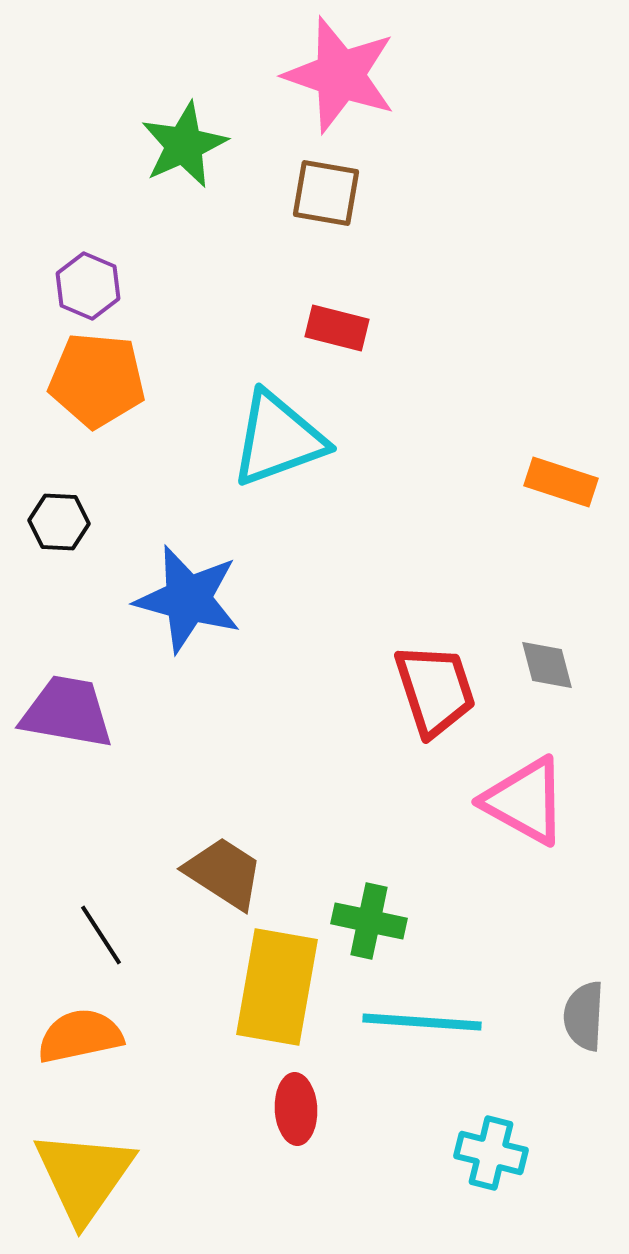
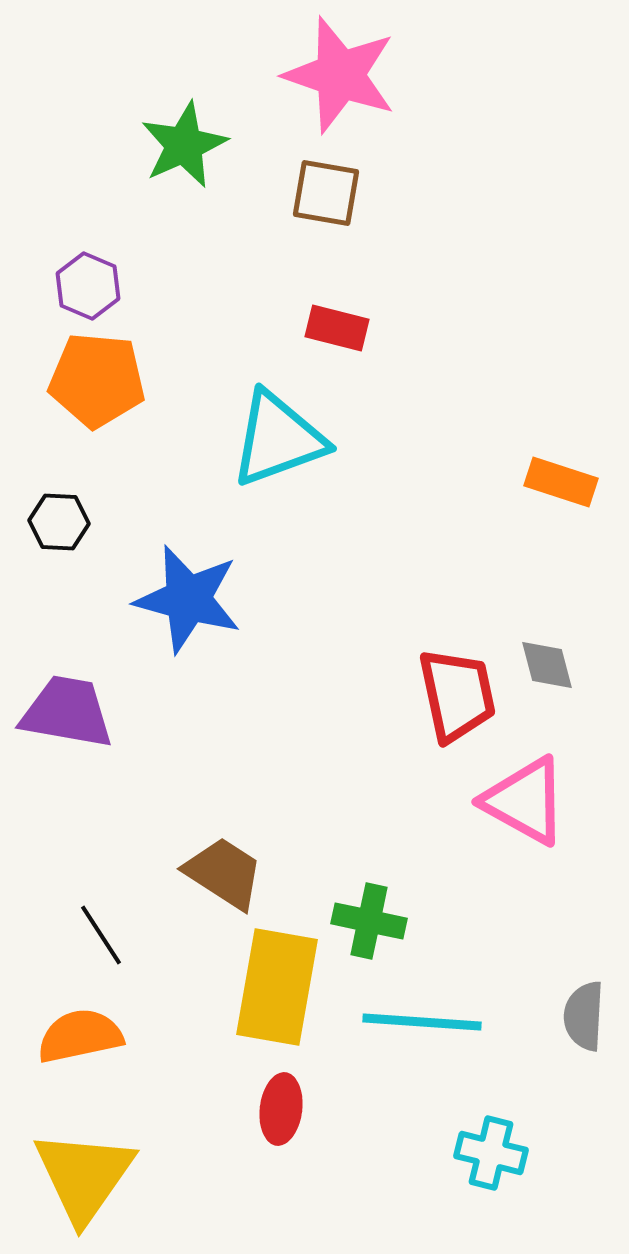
red trapezoid: moved 22 px right, 5 px down; rotated 6 degrees clockwise
red ellipse: moved 15 px left; rotated 10 degrees clockwise
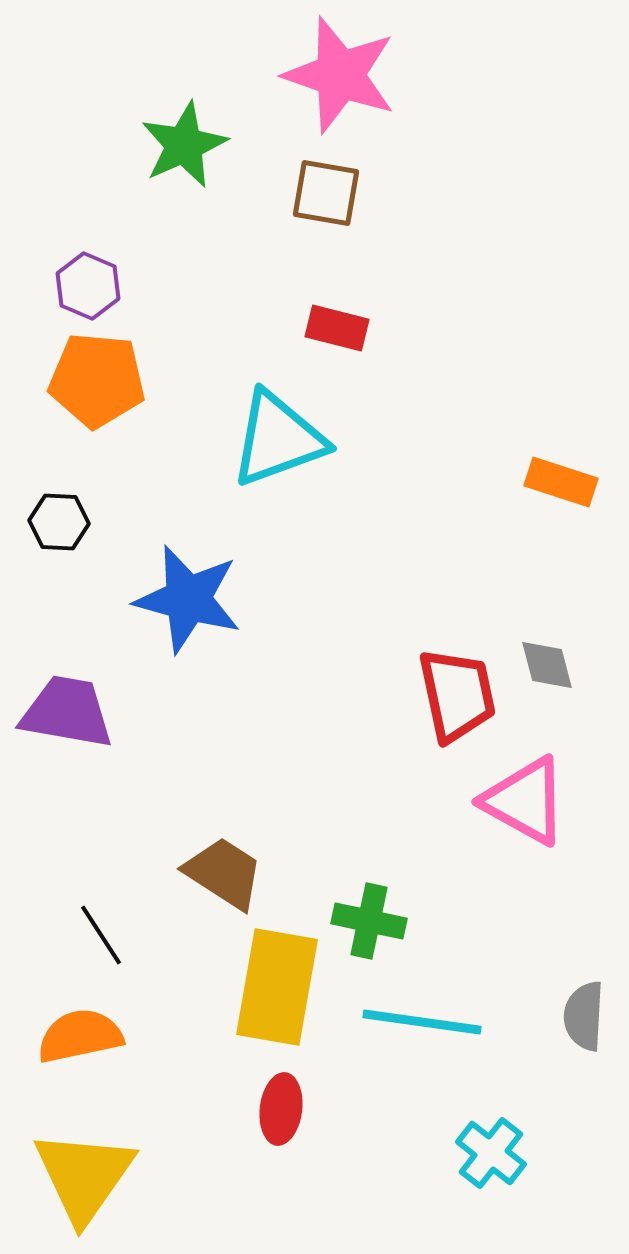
cyan line: rotated 4 degrees clockwise
cyan cross: rotated 24 degrees clockwise
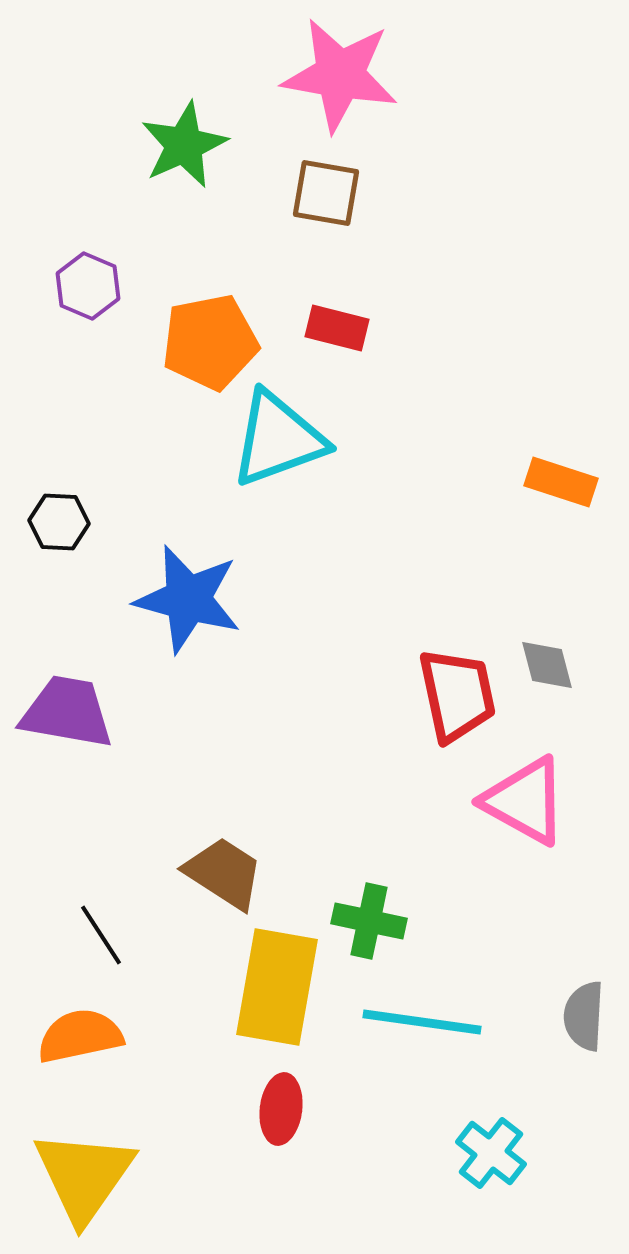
pink star: rotated 9 degrees counterclockwise
orange pentagon: moved 113 px right, 38 px up; rotated 16 degrees counterclockwise
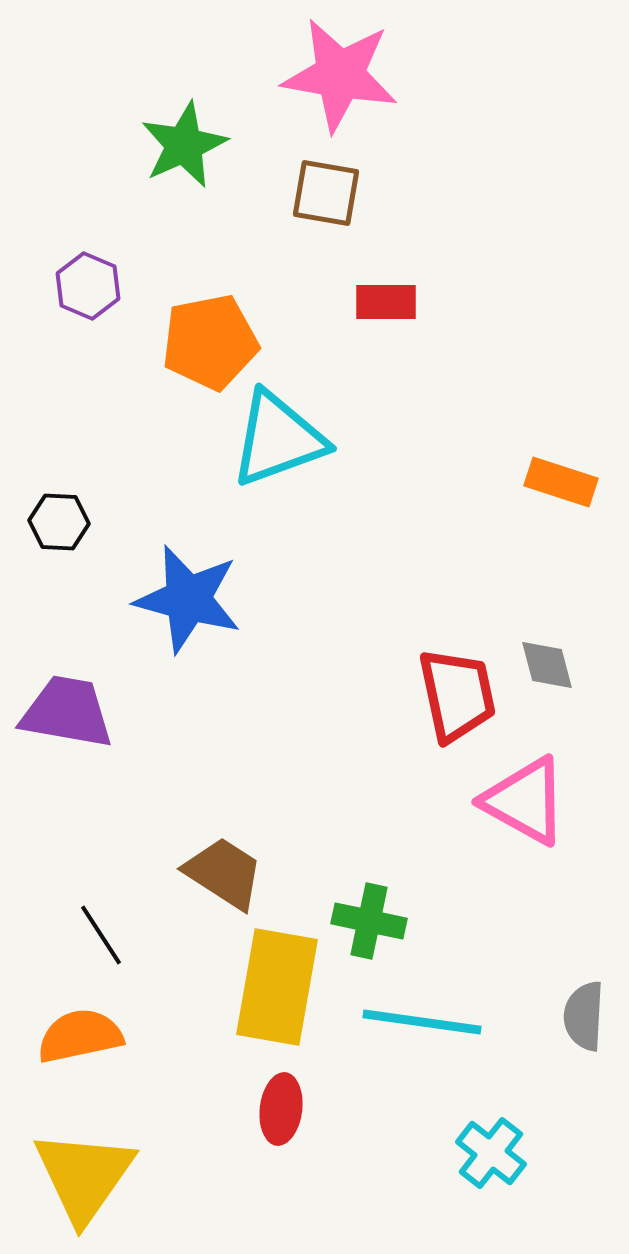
red rectangle: moved 49 px right, 26 px up; rotated 14 degrees counterclockwise
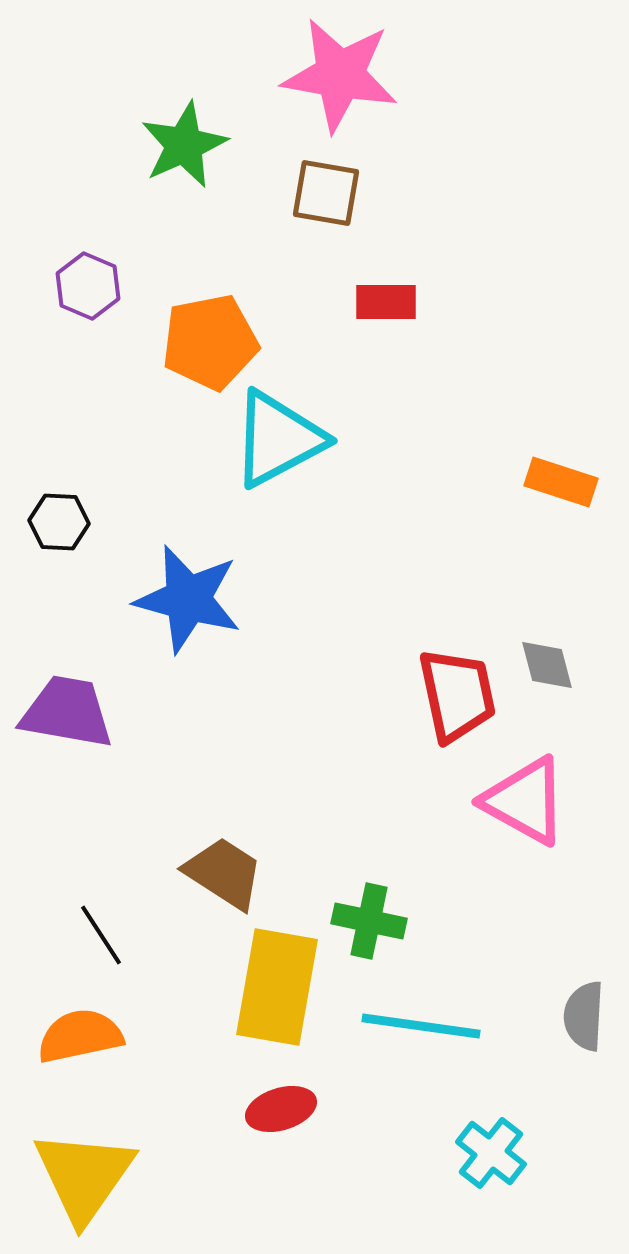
cyan triangle: rotated 8 degrees counterclockwise
cyan line: moved 1 px left, 4 px down
red ellipse: rotated 66 degrees clockwise
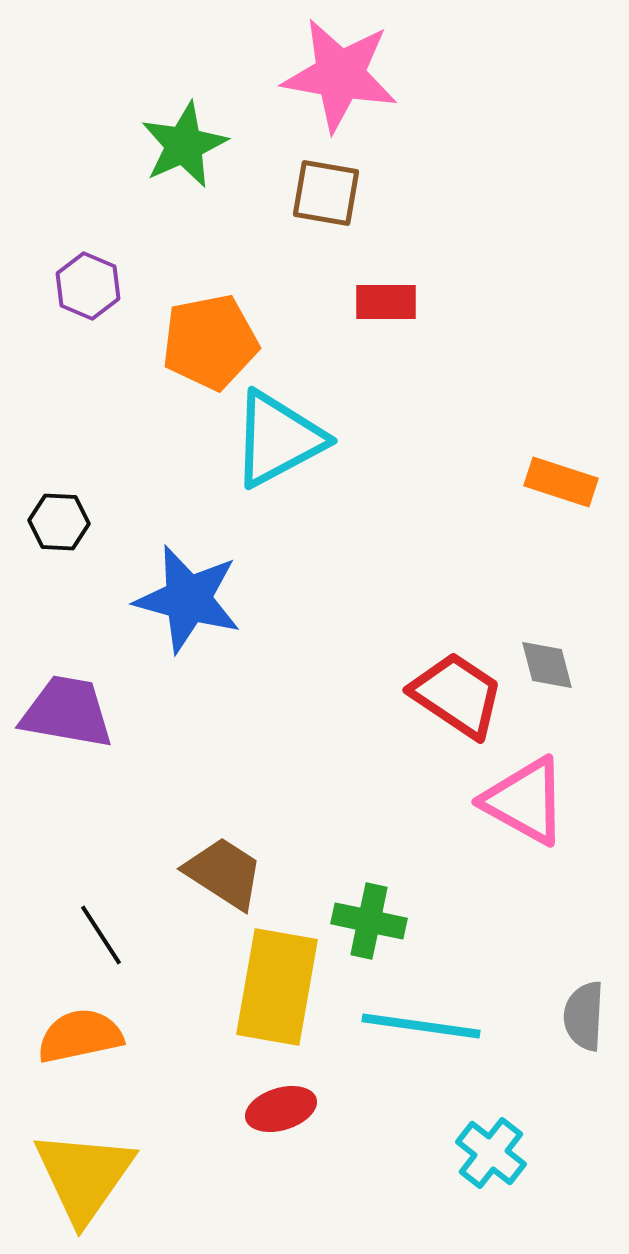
red trapezoid: rotated 44 degrees counterclockwise
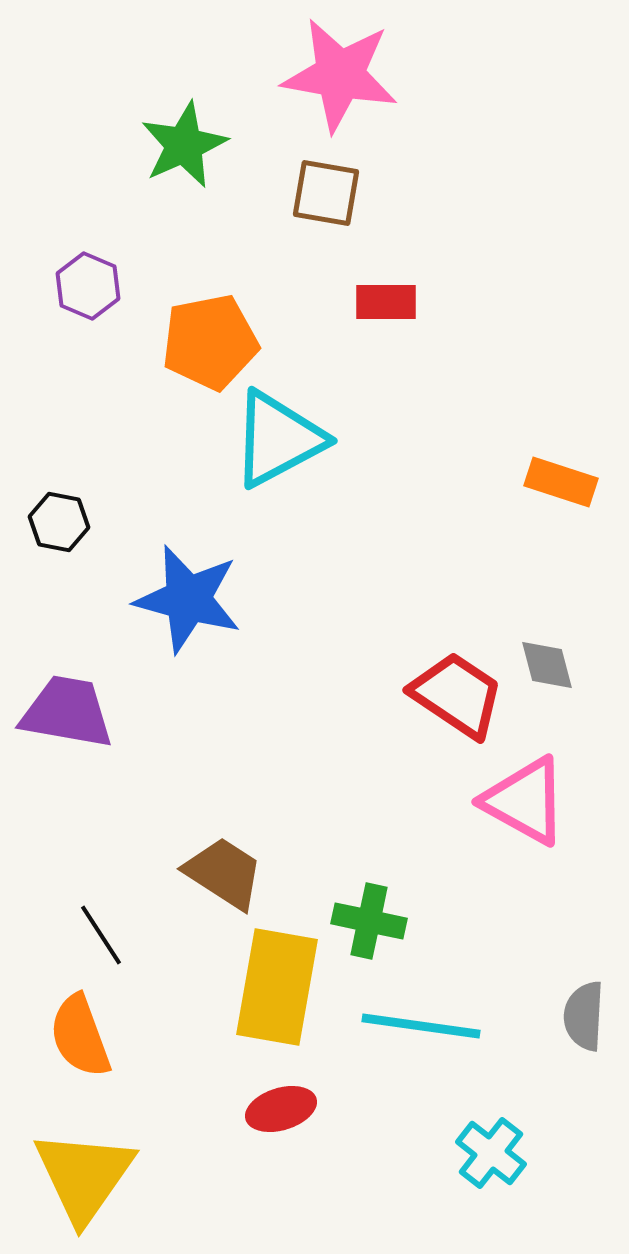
black hexagon: rotated 8 degrees clockwise
orange semicircle: rotated 98 degrees counterclockwise
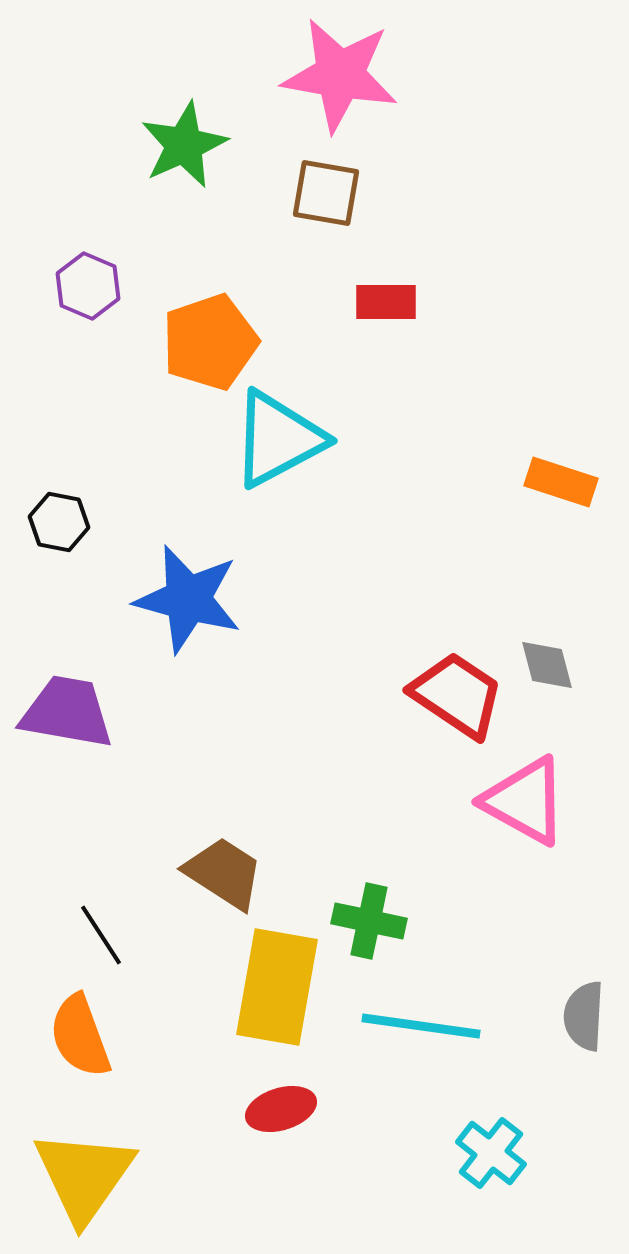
orange pentagon: rotated 8 degrees counterclockwise
